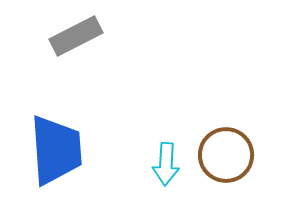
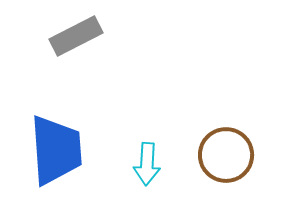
cyan arrow: moved 19 px left
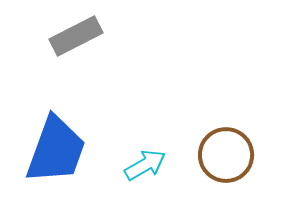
blue trapezoid: rotated 24 degrees clockwise
cyan arrow: moved 2 px left, 1 px down; rotated 123 degrees counterclockwise
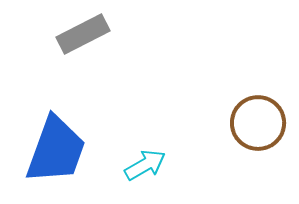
gray rectangle: moved 7 px right, 2 px up
brown circle: moved 32 px right, 32 px up
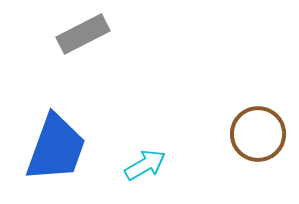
brown circle: moved 11 px down
blue trapezoid: moved 2 px up
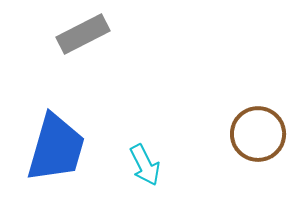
blue trapezoid: rotated 4 degrees counterclockwise
cyan arrow: rotated 93 degrees clockwise
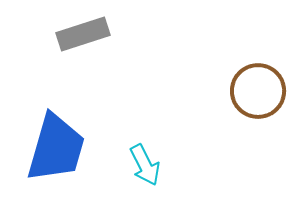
gray rectangle: rotated 9 degrees clockwise
brown circle: moved 43 px up
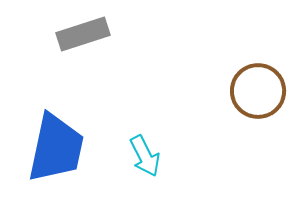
blue trapezoid: rotated 4 degrees counterclockwise
cyan arrow: moved 9 px up
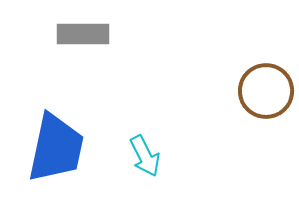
gray rectangle: rotated 18 degrees clockwise
brown circle: moved 8 px right
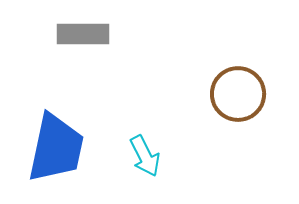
brown circle: moved 28 px left, 3 px down
